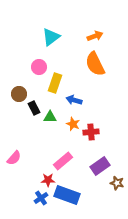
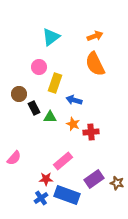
purple rectangle: moved 6 px left, 13 px down
red star: moved 2 px left, 1 px up
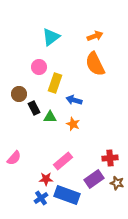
red cross: moved 19 px right, 26 px down
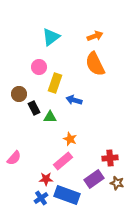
orange star: moved 3 px left, 15 px down
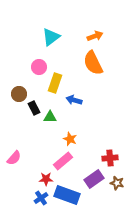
orange semicircle: moved 2 px left, 1 px up
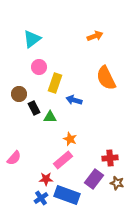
cyan triangle: moved 19 px left, 2 px down
orange semicircle: moved 13 px right, 15 px down
pink rectangle: moved 1 px up
purple rectangle: rotated 18 degrees counterclockwise
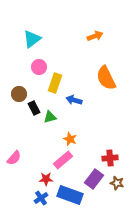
green triangle: rotated 16 degrees counterclockwise
blue rectangle: moved 3 px right
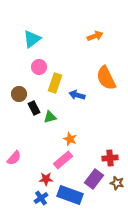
blue arrow: moved 3 px right, 5 px up
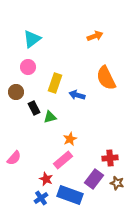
pink circle: moved 11 px left
brown circle: moved 3 px left, 2 px up
orange star: rotated 24 degrees clockwise
red star: rotated 24 degrees clockwise
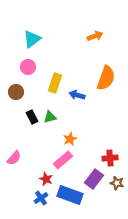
orange semicircle: rotated 135 degrees counterclockwise
black rectangle: moved 2 px left, 9 px down
